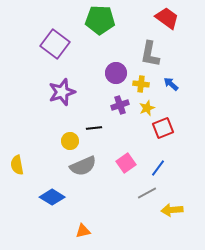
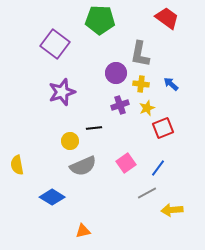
gray L-shape: moved 10 px left
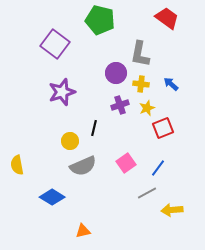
green pentagon: rotated 12 degrees clockwise
black line: rotated 70 degrees counterclockwise
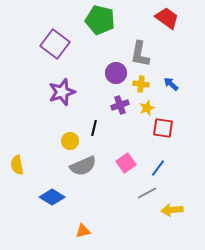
red square: rotated 30 degrees clockwise
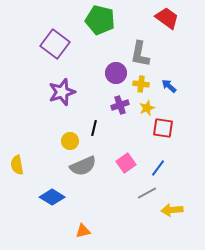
blue arrow: moved 2 px left, 2 px down
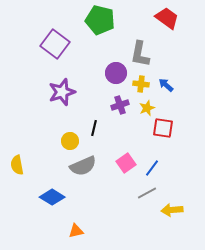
blue arrow: moved 3 px left, 1 px up
blue line: moved 6 px left
orange triangle: moved 7 px left
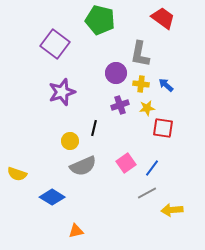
red trapezoid: moved 4 px left
yellow star: rotated 14 degrees clockwise
yellow semicircle: moved 9 px down; rotated 60 degrees counterclockwise
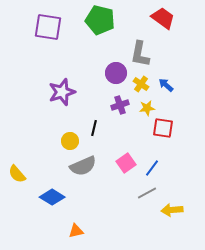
purple square: moved 7 px left, 17 px up; rotated 28 degrees counterclockwise
yellow cross: rotated 28 degrees clockwise
yellow semicircle: rotated 30 degrees clockwise
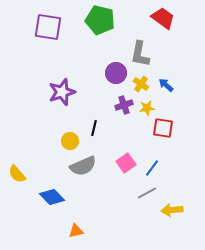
purple cross: moved 4 px right
blue diamond: rotated 15 degrees clockwise
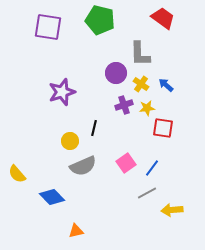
gray L-shape: rotated 12 degrees counterclockwise
